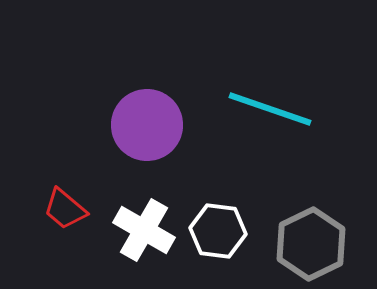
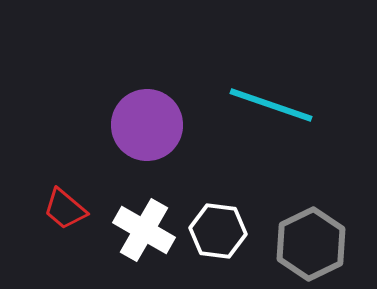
cyan line: moved 1 px right, 4 px up
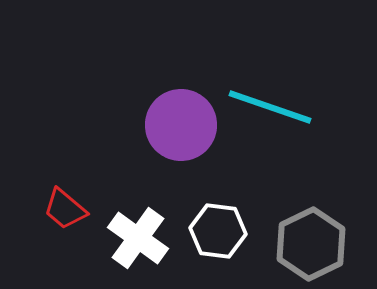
cyan line: moved 1 px left, 2 px down
purple circle: moved 34 px right
white cross: moved 6 px left, 8 px down; rotated 6 degrees clockwise
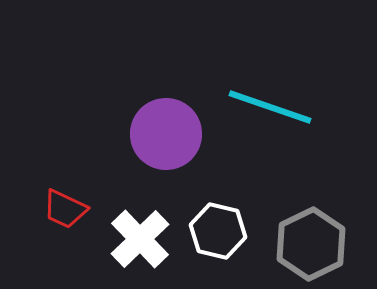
purple circle: moved 15 px left, 9 px down
red trapezoid: rotated 15 degrees counterclockwise
white hexagon: rotated 6 degrees clockwise
white cross: moved 2 px right, 1 px down; rotated 10 degrees clockwise
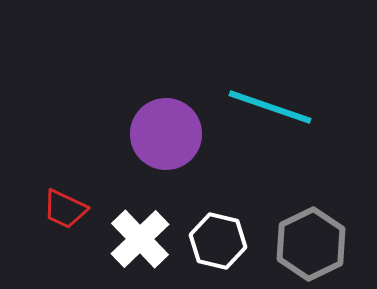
white hexagon: moved 10 px down
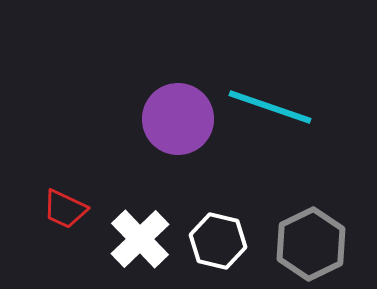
purple circle: moved 12 px right, 15 px up
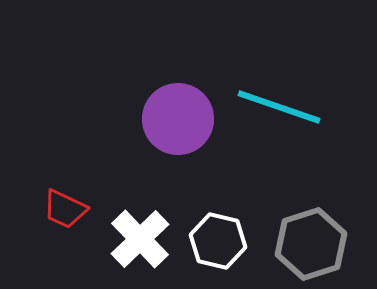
cyan line: moved 9 px right
gray hexagon: rotated 8 degrees clockwise
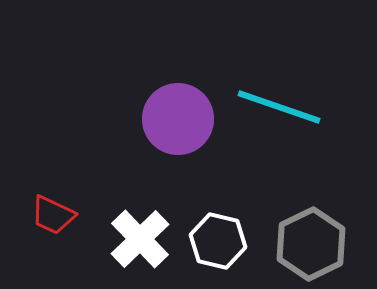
red trapezoid: moved 12 px left, 6 px down
gray hexagon: rotated 8 degrees counterclockwise
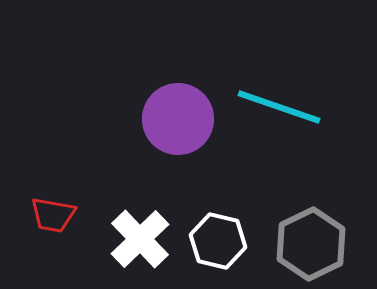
red trapezoid: rotated 15 degrees counterclockwise
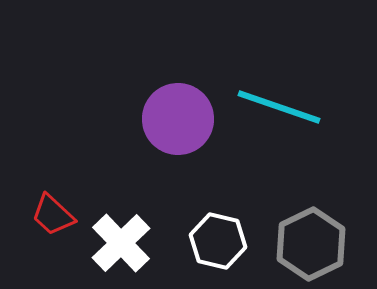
red trapezoid: rotated 33 degrees clockwise
white cross: moved 19 px left, 4 px down
